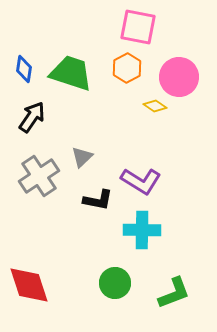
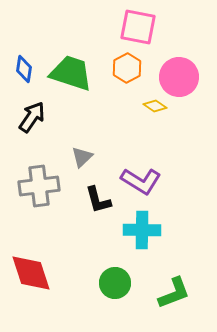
gray cross: moved 10 px down; rotated 27 degrees clockwise
black L-shape: rotated 64 degrees clockwise
red diamond: moved 2 px right, 12 px up
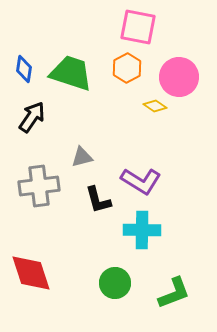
gray triangle: rotated 30 degrees clockwise
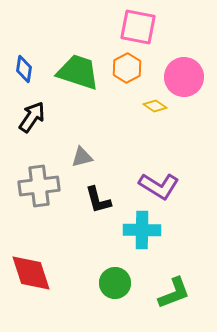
green trapezoid: moved 7 px right, 1 px up
pink circle: moved 5 px right
purple L-shape: moved 18 px right, 5 px down
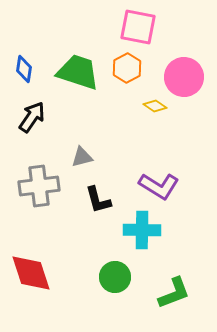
green circle: moved 6 px up
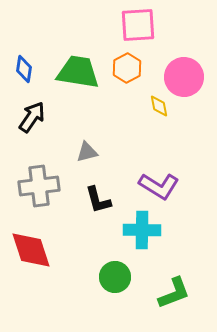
pink square: moved 2 px up; rotated 15 degrees counterclockwise
green trapezoid: rotated 9 degrees counterclockwise
yellow diamond: moved 4 px right; rotated 45 degrees clockwise
gray triangle: moved 5 px right, 5 px up
red diamond: moved 23 px up
